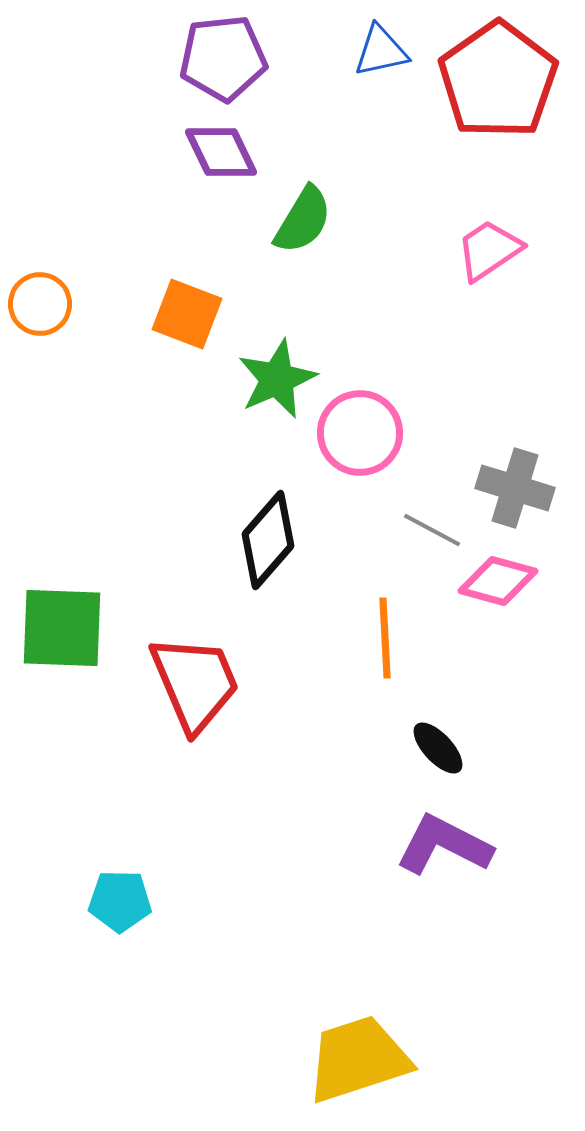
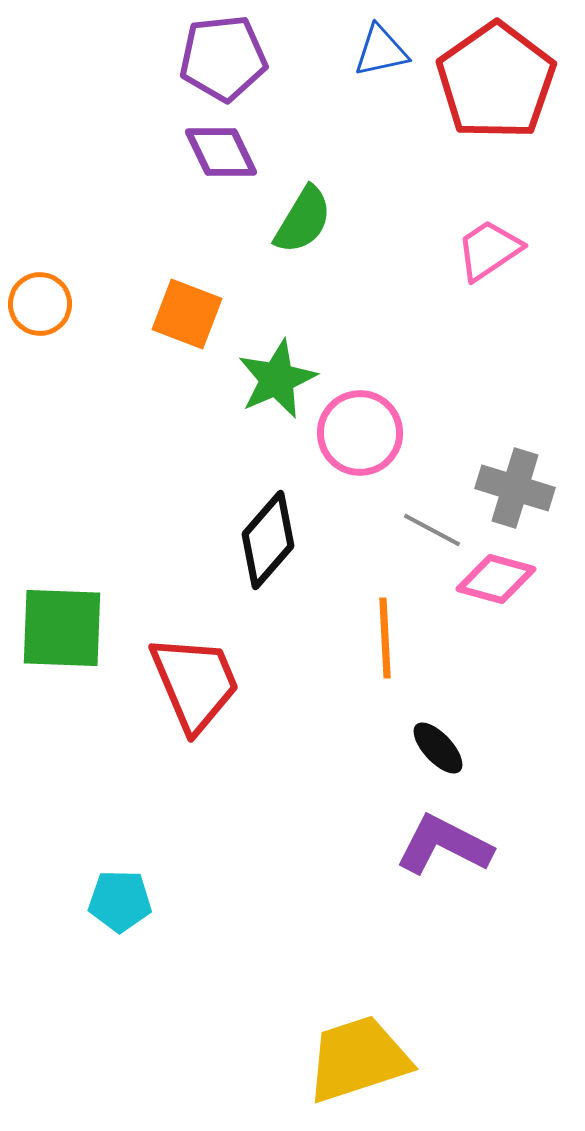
red pentagon: moved 2 px left, 1 px down
pink diamond: moved 2 px left, 2 px up
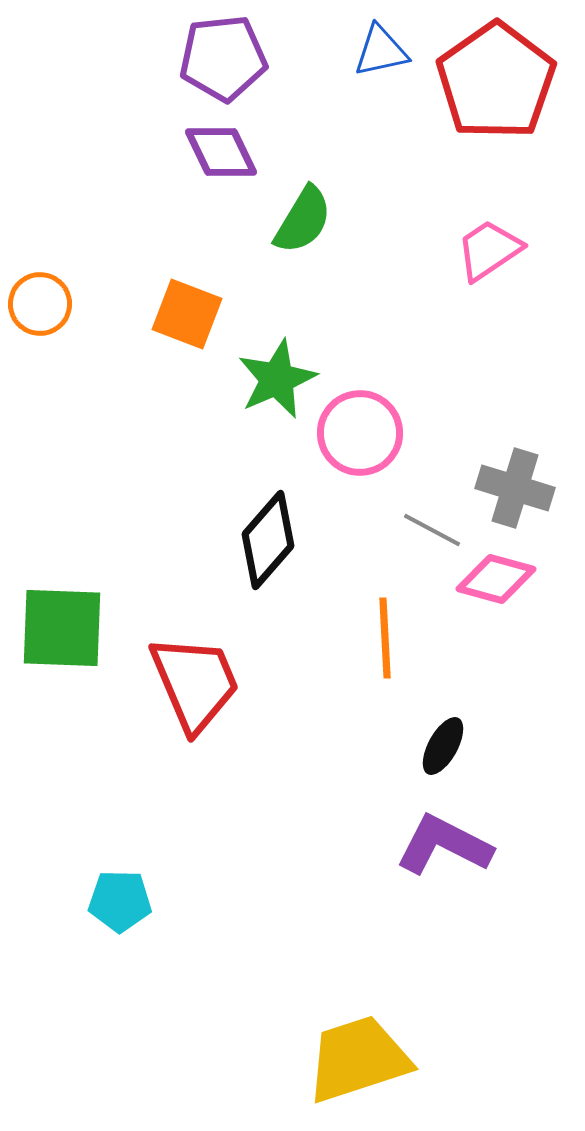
black ellipse: moved 5 px right, 2 px up; rotated 72 degrees clockwise
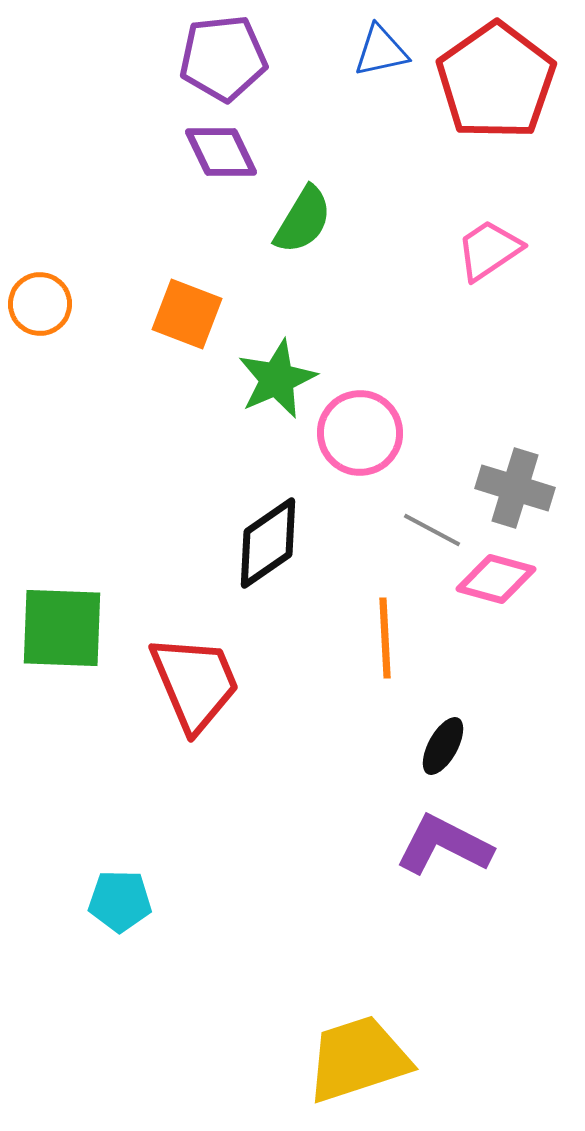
black diamond: moved 3 px down; rotated 14 degrees clockwise
